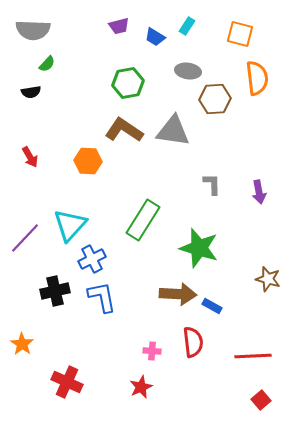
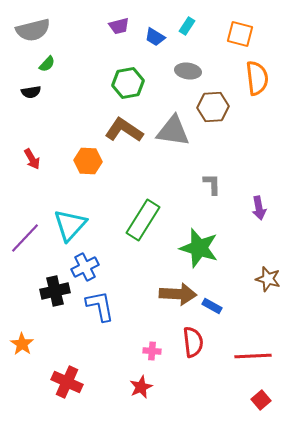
gray semicircle: rotated 16 degrees counterclockwise
brown hexagon: moved 2 px left, 8 px down
red arrow: moved 2 px right, 2 px down
purple arrow: moved 16 px down
blue cross: moved 7 px left, 8 px down
blue L-shape: moved 2 px left, 9 px down
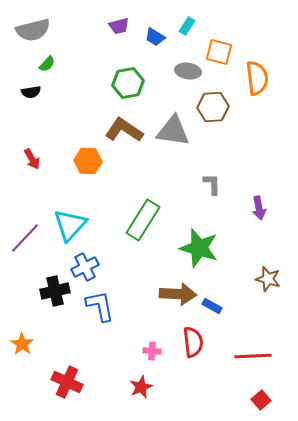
orange square: moved 21 px left, 18 px down
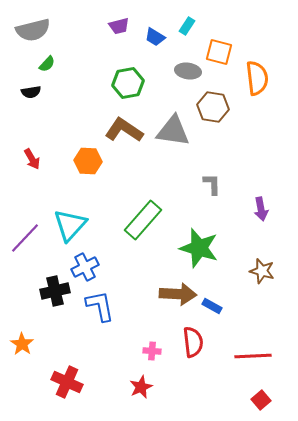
brown hexagon: rotated 12 degrees clockwise
purple arrow: moved 2 px right, 1 px down
green rectangle: rotated 9 degrees clockwise
brown star: moved 6 px left, 8 px up
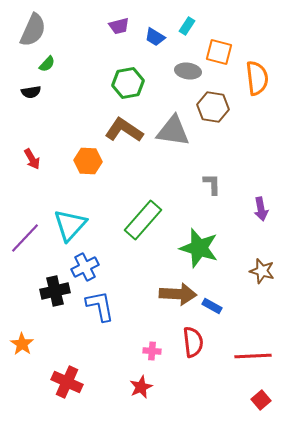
gray semicircle: rotated 52 degrees counterclockwise
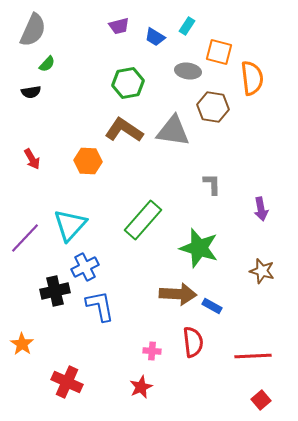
orange semicircle: moved 5 px left
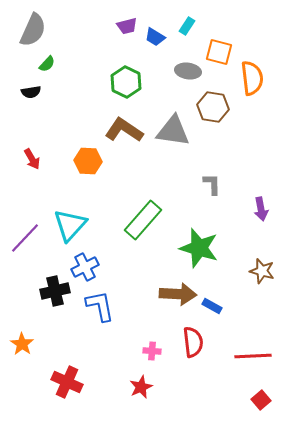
purple trapezoid: moved 8 px right
green hexagon: moved 2 px left, 1 px up; rotated 24 degrees counterclockwise
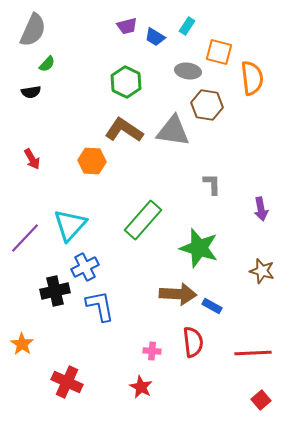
brown hexagon: moved 6 px left, 2 px up
orange hexagon: moved 4 px right
red line: moved 3 px up
red star: rotated 20 degrees counterclockwise
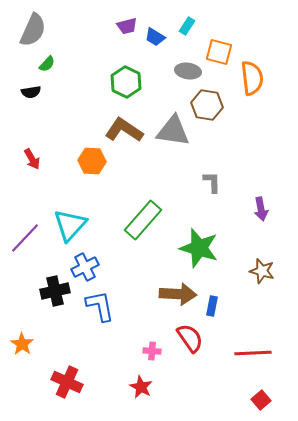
gray L-shape: moved 2 px up
blue rectangle: rotated 72 degrees clockwise
red semicircle: moved 3 px left, 4 px up; rotated 28 degrees counterclockwise
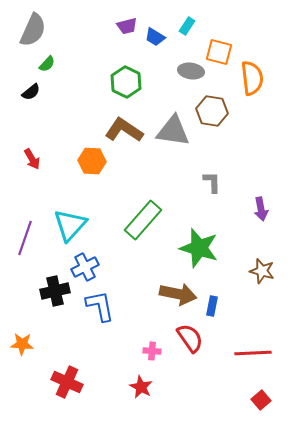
gray ellipse: moved 3 px right
black semicircle: rotated 30 degrees counterclockwise
brown hexagon: moved 5 px right, 6 px down
purple line: rotated 24 degrees counterclockwise
brown arrow: rotated 9 degrees clockwise
orange star: rotated 30 degrees counterclockwise
